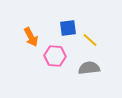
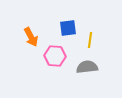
yellow line: rotated 56 degrees clockwise
gray semicircle: moved 2 px left, 1 px up
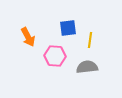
orange arrow: moved 3 px left
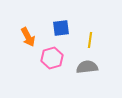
blue square: moved 7 px left
pink hexagon: moved 3 px left, 2 px down; rotated 20 degrees counterclockwise
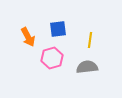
blue square: moved 3 px left, 1 px down
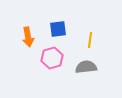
orange arrow: rotated 18 degrees clockwise
gray semicircle: moved 1 px left
